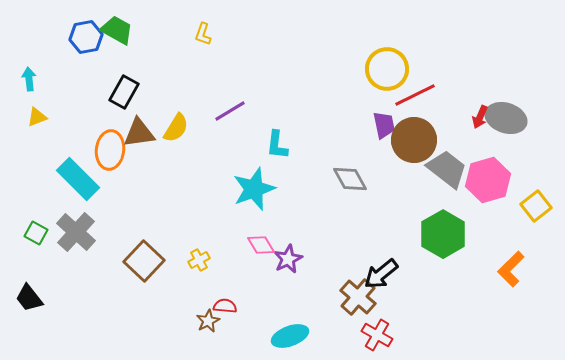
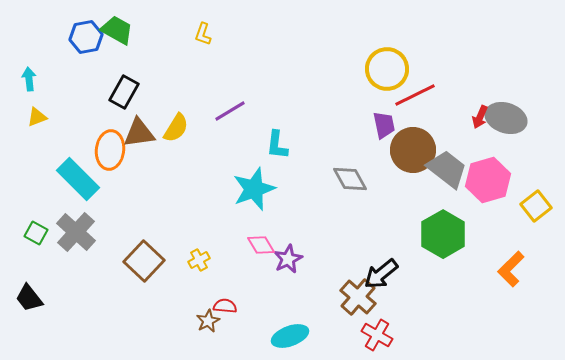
brown circle: moved 1 px left, 10 px down
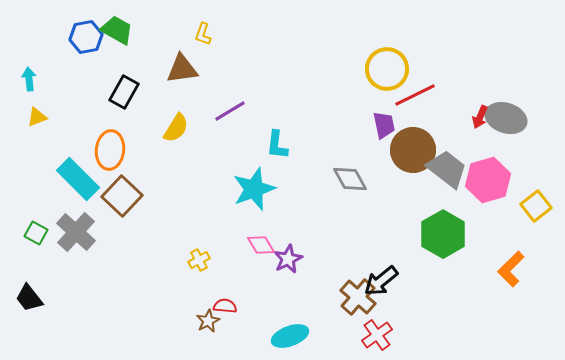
brown triangle: moved 43 px right, 64 px up
brown square: moved 22 px left, 65 px up
black arrow: moved 7 px down
red cross: rotated 24 degrees clockwise
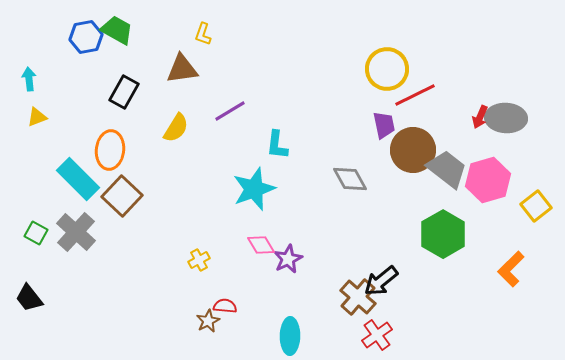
gray ellipse: rotated 15 degrees counterclockwise
cyan ellipse: rotated 69 degrees counterclockwise
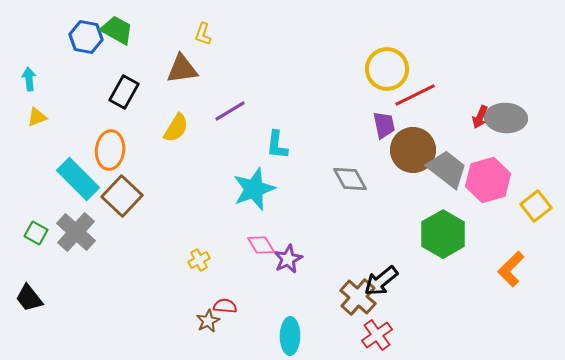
blue hexagon: rotated 20 degrees clockwise
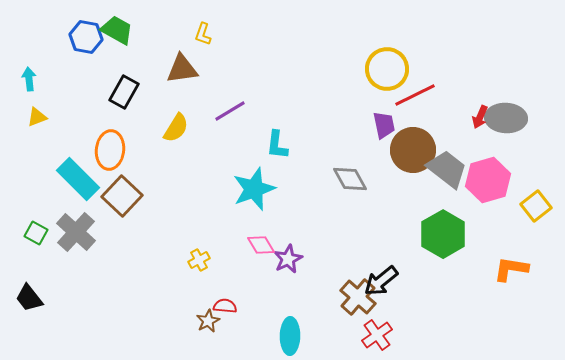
orange L-shape: rotated 54 degrees clockwise
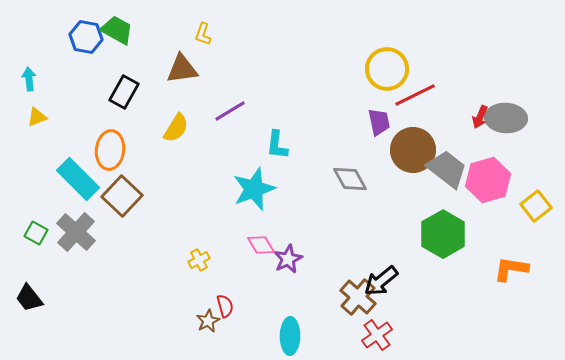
purple trapezoid: moved 5 px left, 3 px up
red semicircle: rotated 70 degrees clockwise
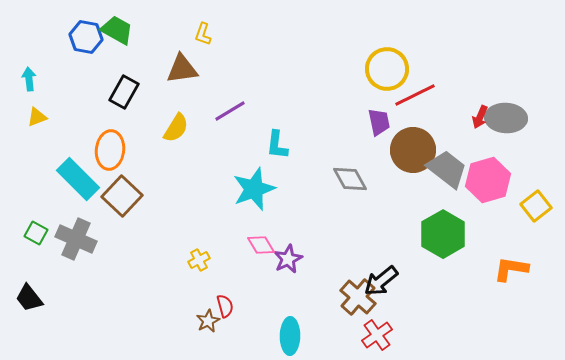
gray cross: moved 7 px down; rotated 18 degrees counterclockwise
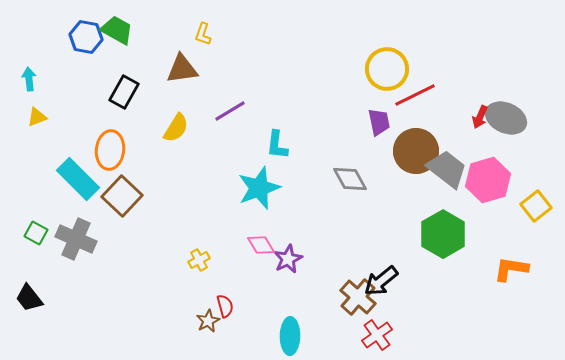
gray ellipse: rotated 21 degrees clockwise
brown circle: moved 3 px right, 1 px down
cyan star: moved 5 px right, 1 px up
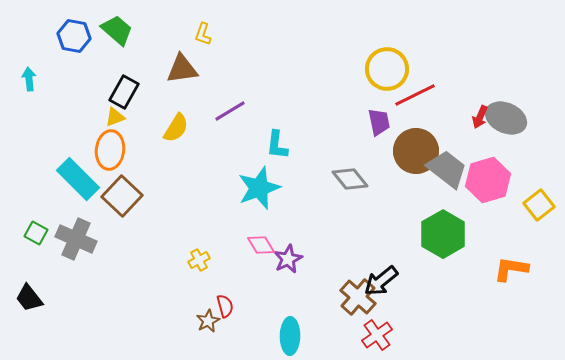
green trapezoid: rotated 12 degrees clockwise
blue hexagon: moved 12 px left, 1 px up
yellow triangle: moved 78 px right
gray diamond: rotated 9 degrees counterclockwise
yellow square: moved 3 px right, 1 px up
